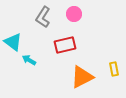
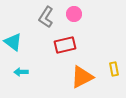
gray L-shape: moved 3 px right
cyan arrow: moved 8 px left, 12 px down; rotated 32 degrees counterclockwise
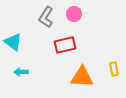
orange triangle: rotated 30 degrees clockwise
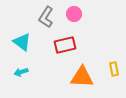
cyan triangle: moved 9 px right
cyan arrow: rotated 16 degrees counterclockwise
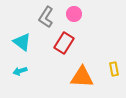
red rectangle: moved 1 px left, 2 px up; rotated 45 degrees counterclockwise
cyan arrow: moved 1 px left, 1 px up
